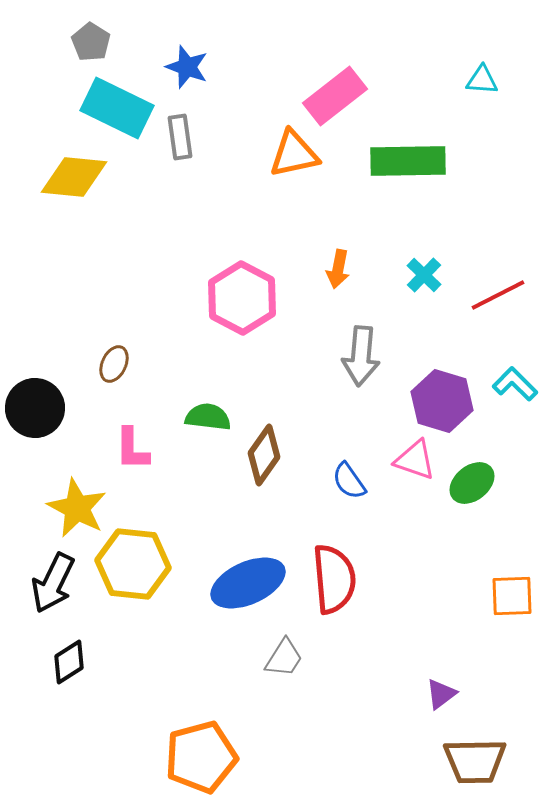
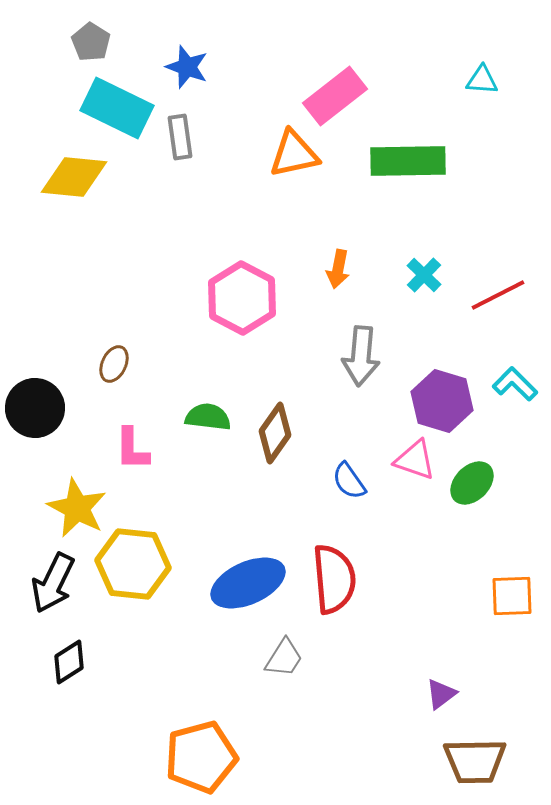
brown diamond: moved 11 px right, 22 px up
green ellipse: rotated 6 degrees counterclockwise
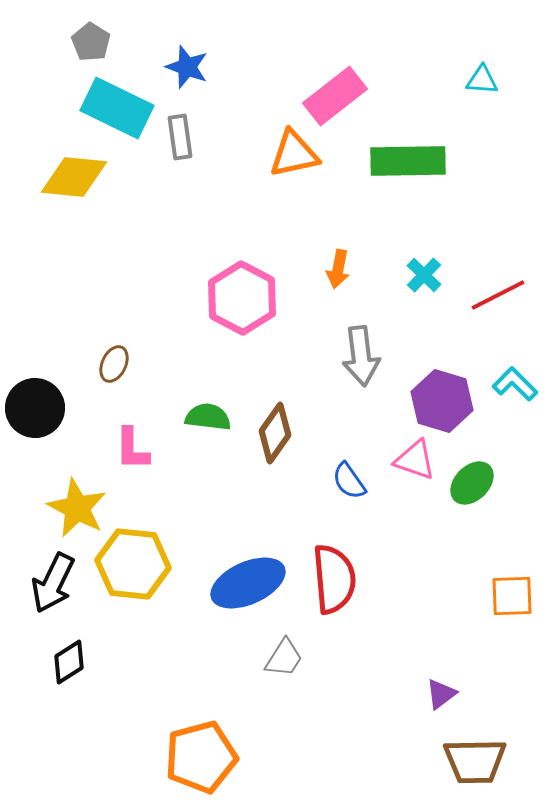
gray arrow: rotated 12 degrees counterclockwise
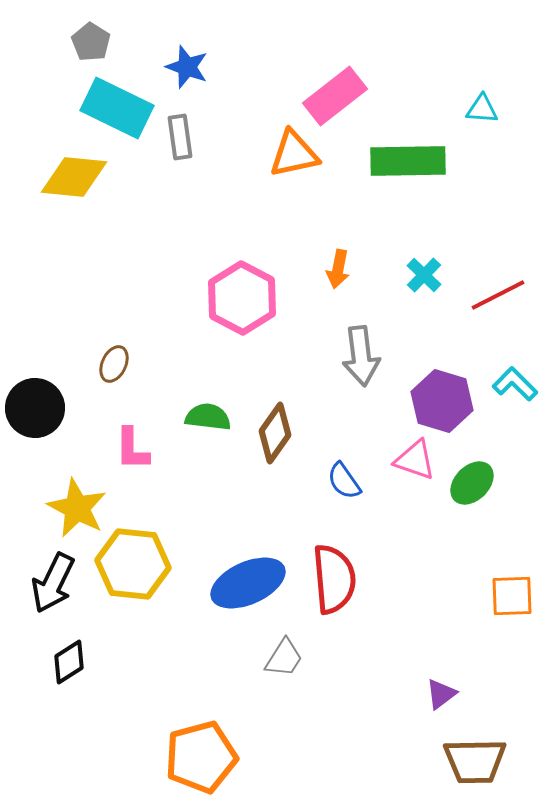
cyan triangle: moved 29 px down
blue semicircle: moved 5 px left
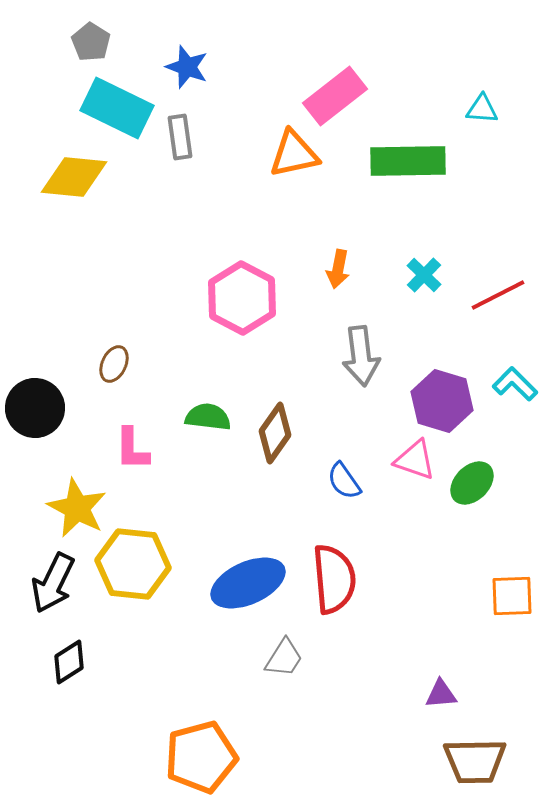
purple triangle: rotated 32 degrees clockwise
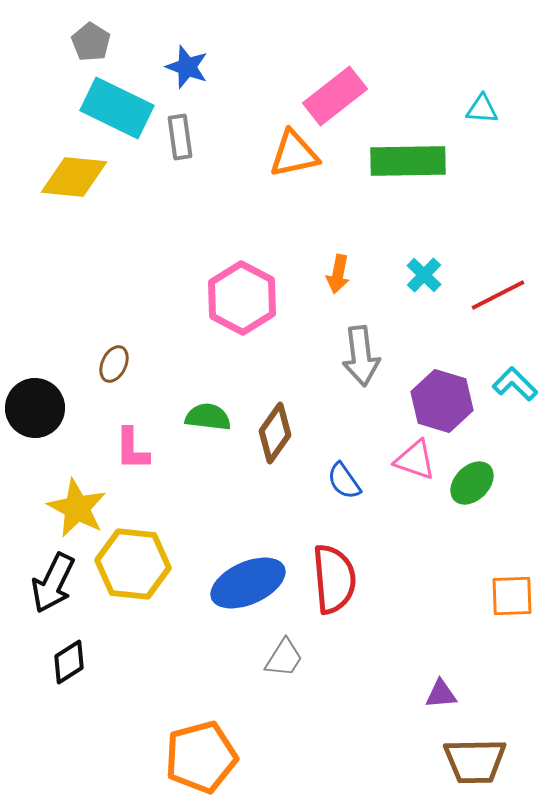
orange arrow: moved 5 px down
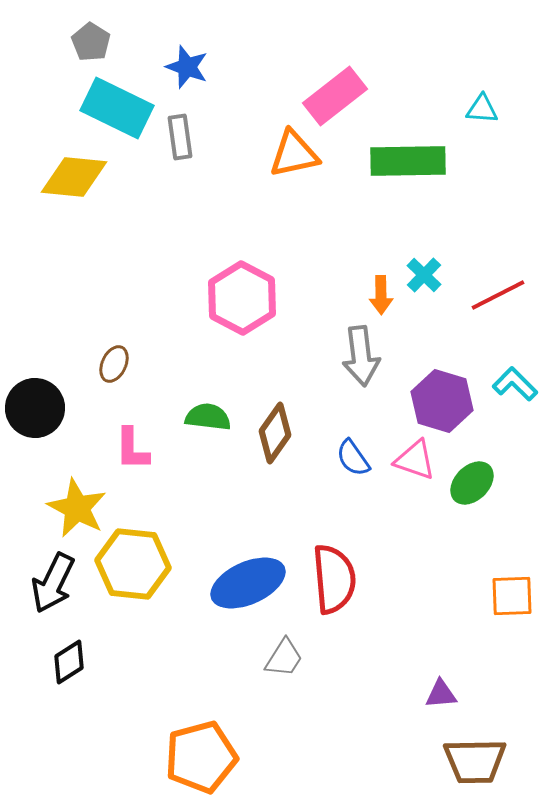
orange arrow: moved 43 px right, 21 px down; rotated 12 degrees counterclockwise
blue semicircle: moved 9 px right, 23 px up
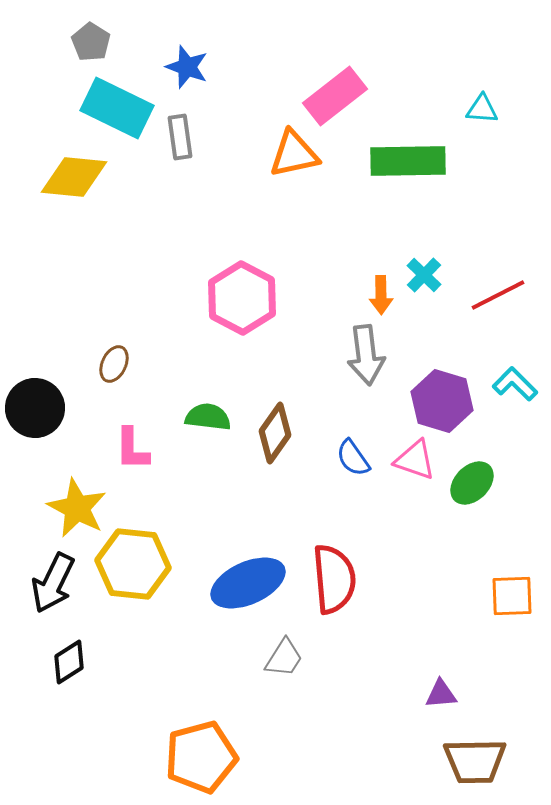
gray arrow: moved 5 px right, 1 px up
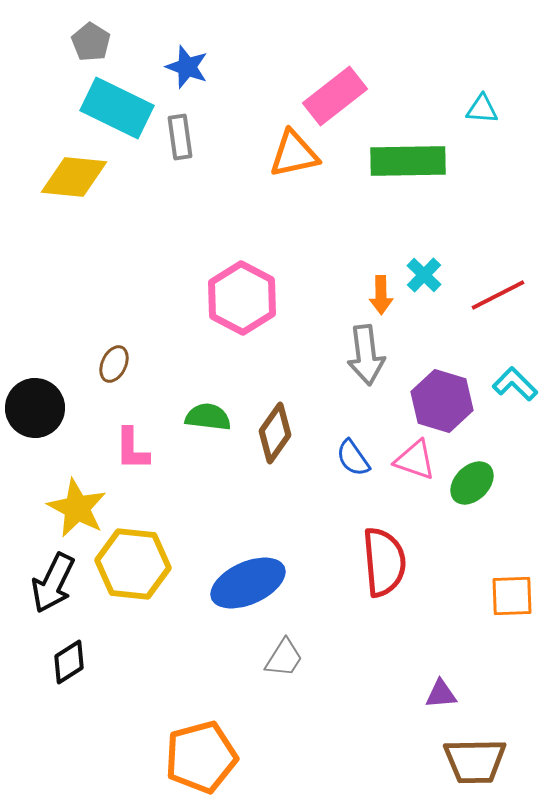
red semicircle: moved 50 px right, 17 px up
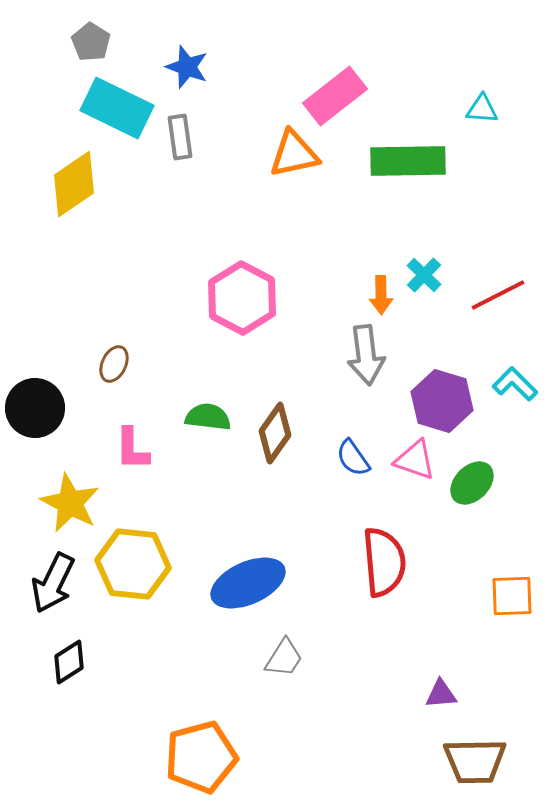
yellow diamond: moved 7 px down; rotated 40 degrees counterclockwise
yellow star: moved 7 px left, 5 px up
